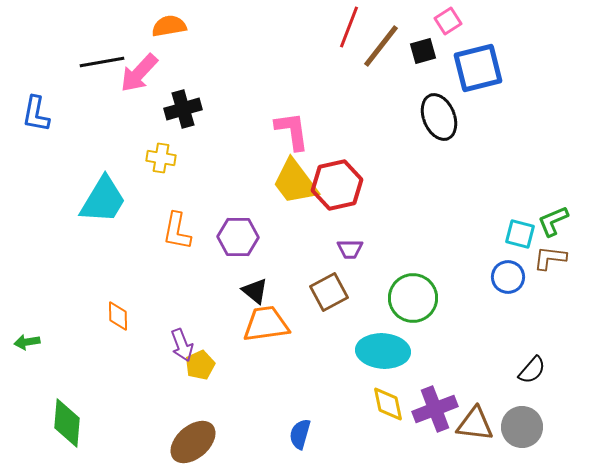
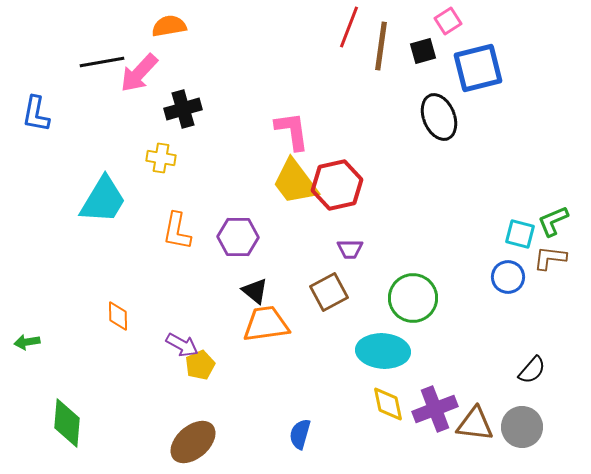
brown line: rotated 30 degrees counterclockwise
purple arrow: rotated 40 degrees counterclockwise
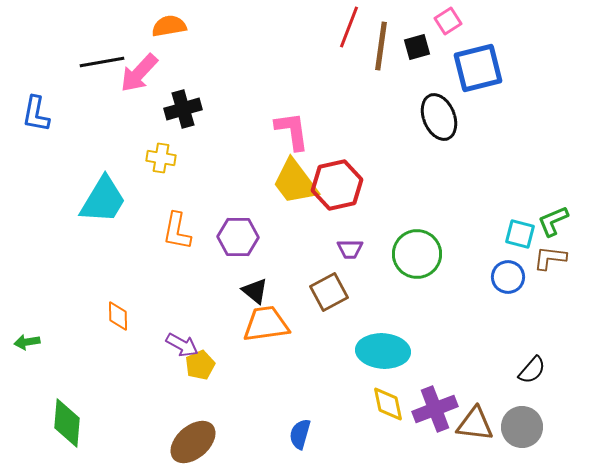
black square: moved 6 px left, 4 px up
green circle: moved 4 px right, 44 px up
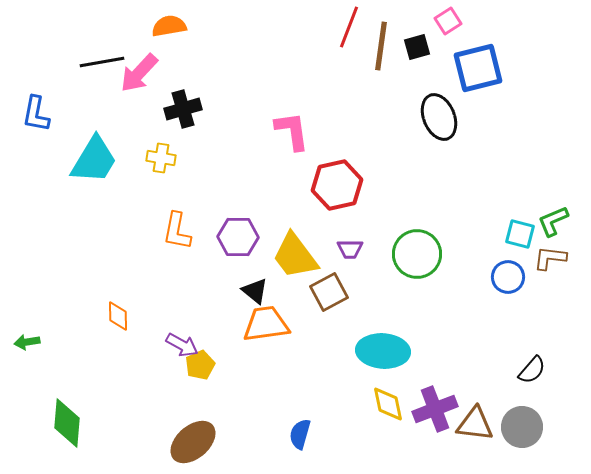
yellow trapezoid: moved 74 px down
cyan trapezoid: moved 9 px left, 40 px up
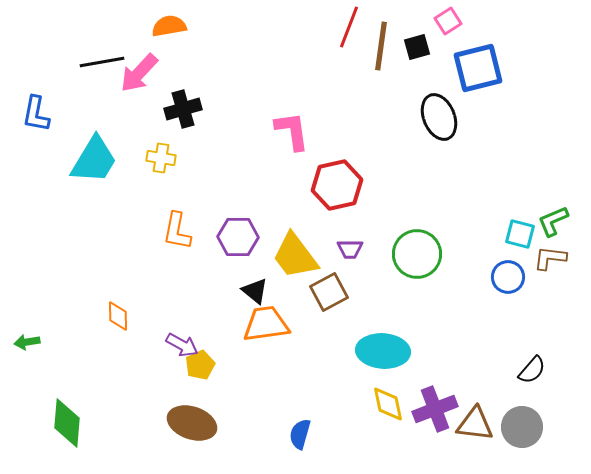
brown ellipse: moved 1 px left, 19 px up; rotated 60 degrees clockwise
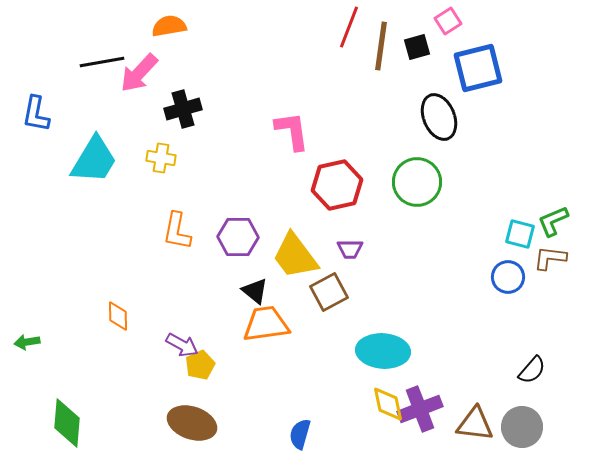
green circle: moved 72 px up
purple cross: moved 15 px left
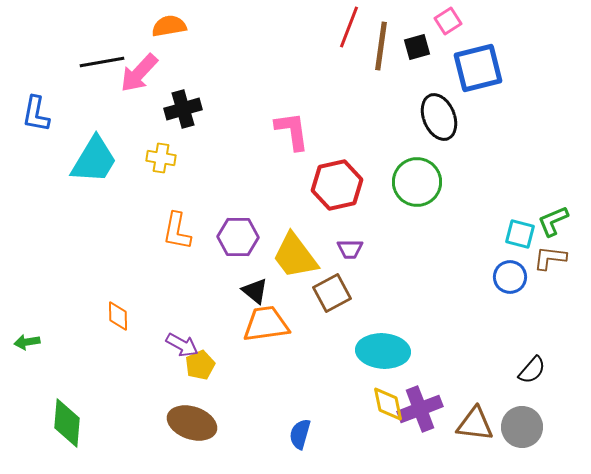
blue circle: moved 2 px right
brown square: moved 3 px right, 1 px down
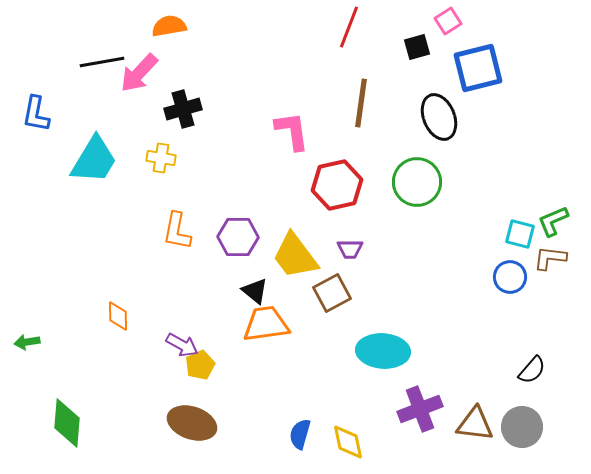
brown line: moved 20 px left, 57 px down
yellow diamond: moved 40 px left, 38 px down
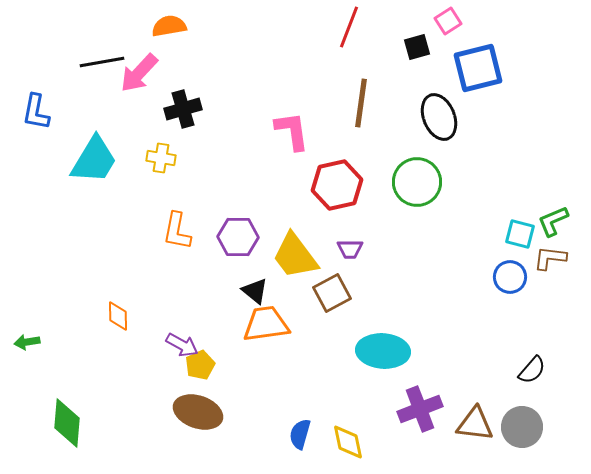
blue L-shape: moved 2 px up
brown ellipse: moved 6 px right, 11 px up
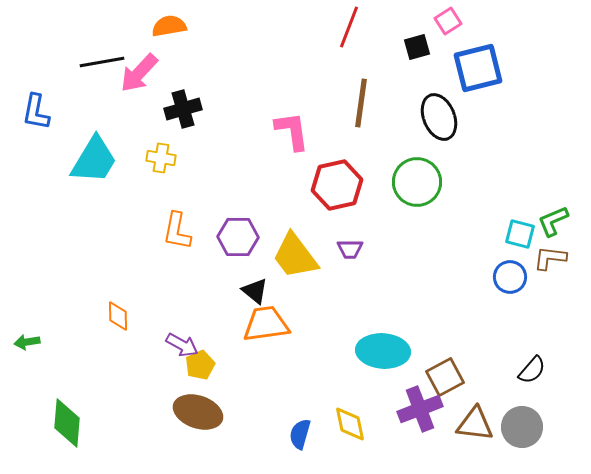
brown square: moved 113 px right, 84 px down
yellow diamond: moved 2 px right, 18 px up
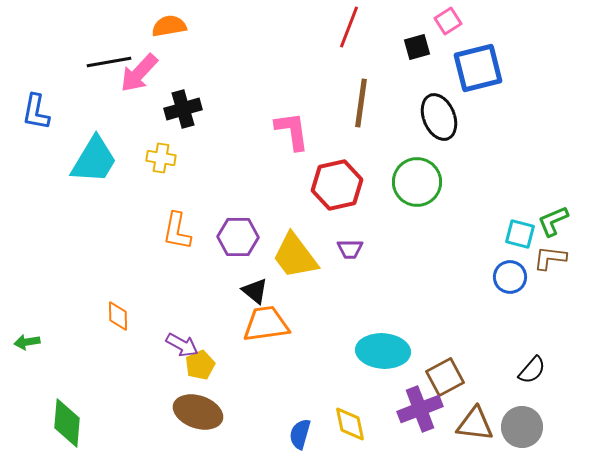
black line: moved 7 px right
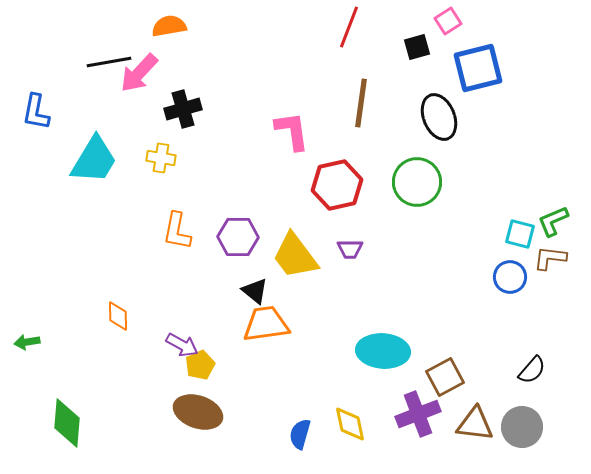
purple cross: moved 2 px left, 5 px down
